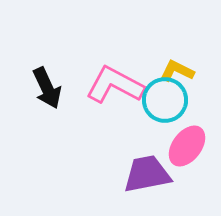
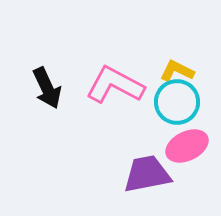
cyan circle: moved 12 px right, 2 px down
pink ellipse: rotated 27 degrees clockwise
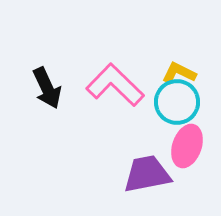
yellow L-shape: moved 2 px right, 2 px down
pink L-shape: rotated 16 degrees clockwise
pink ellipse: rotated 45 degrees counterclockwise
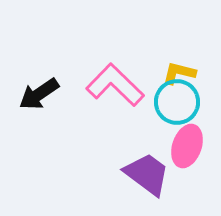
yellow L-shape: rotated 12 degrees counterclockwise
black arrow: moved 8 px left, 6 px down; rotated 81 degrees clockwise
purple trapezoid: rotated 48 degrees clockwise
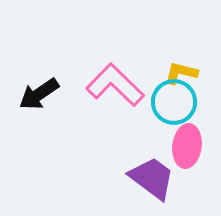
yellow L-shape: moved 2 px right
cyan circle: moved 3 px left
pink ellipse: rotated 12 degrees counterclockwise
purple trapezoid: moved 5 px right, 4 px down
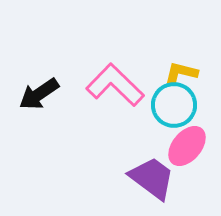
cyan circle: moved 3 px down
pink ellipse: rotated 33 degrees clockwise
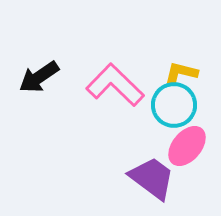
black arrow: moved 17 px up
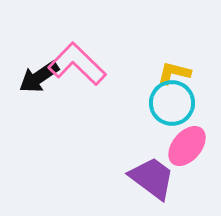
yellow L-shape: moved 7 px left
pink L-shape: moved 38 px left, 21 px up
cyan circle: moved 2 px left, 2 px up
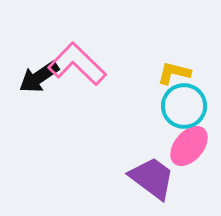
cyan circle: moved 12 px right, 3 px down
pink ellipse: moved 2 px right
